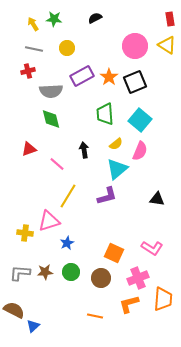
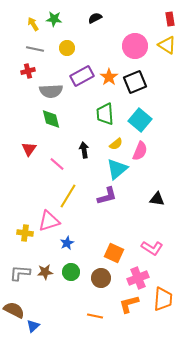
gray line: moved 1 px right
red triangle: rotated 35 degrees counterclockwise
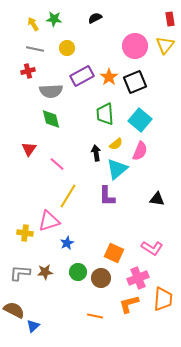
yellow triangle: moved 2 px left; rotated 36 degrees clockwise
black arrow: moved 12 px right, 3 px down
purple L-shape: rotated 105 degrees clockwise
green circle: moved 7 px right
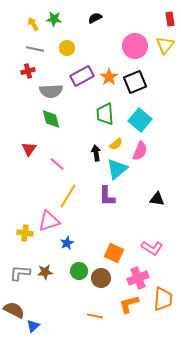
green circle: moved 1 px right, 1 px up
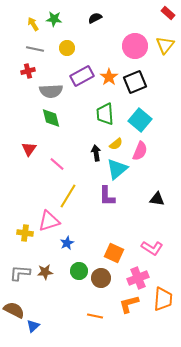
red rectangle: moved 2 px left, 6 px up; rotated 40 degrees counterclockwise
green diamond: moved 1 px up
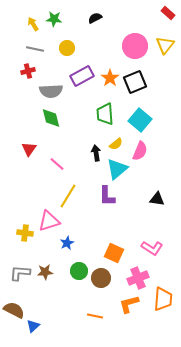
orange star: moved 1 px right, 1 px down
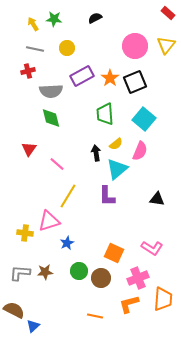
yellow triangle: moved 1 px right
cyan square: moved 4 px right, 1 px up
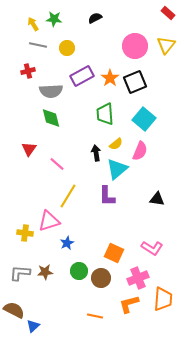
gray line: moved 3 px right, 4 px up
